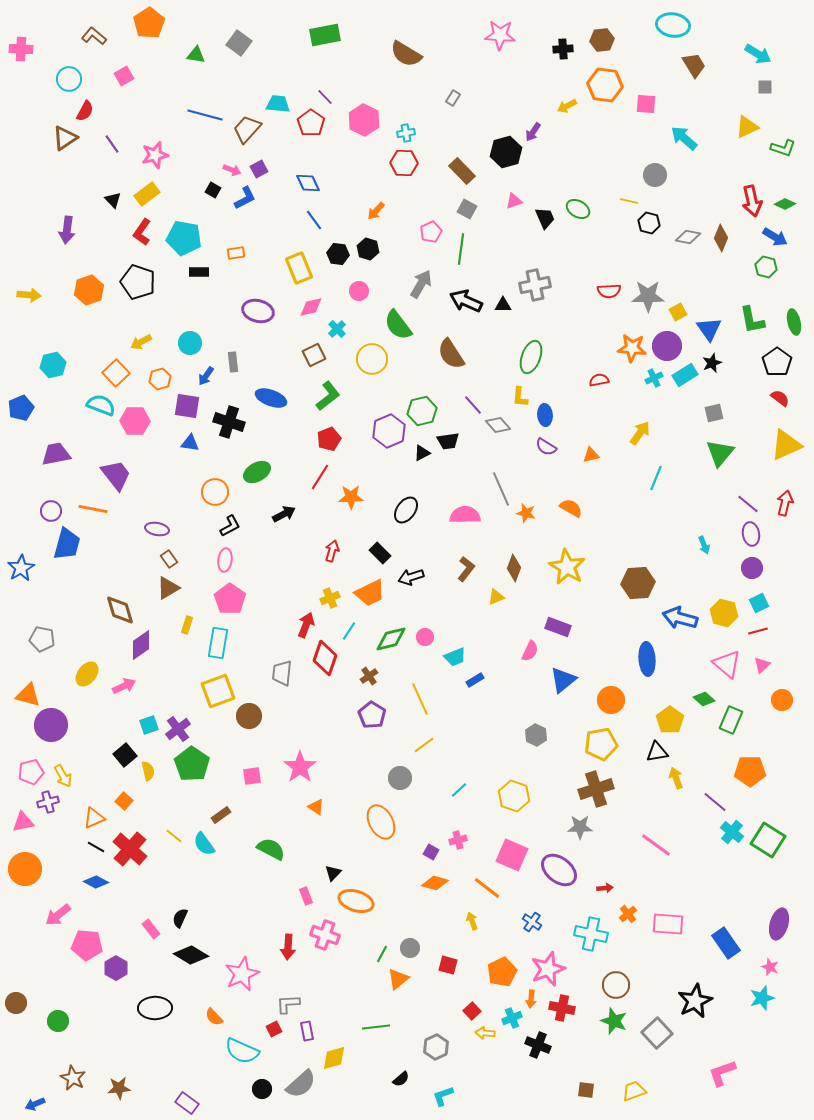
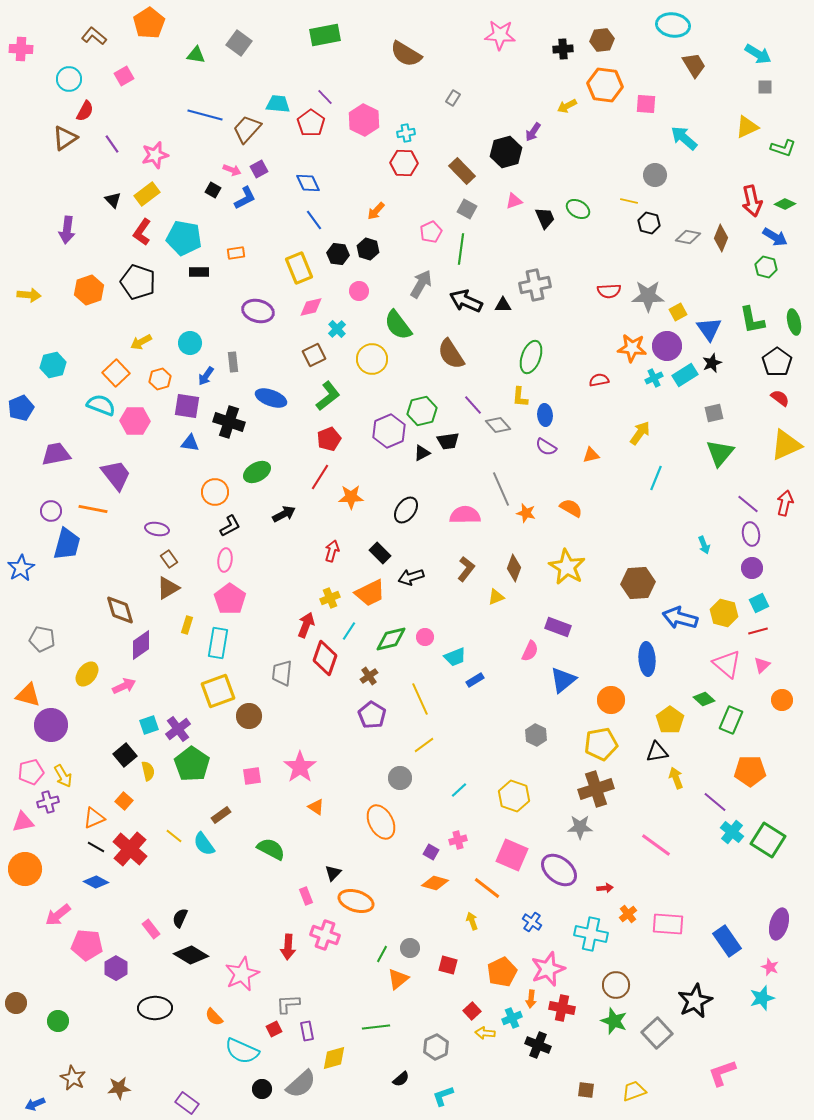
blue rectangle at (726, 943): moved 1 px right, 2 px up
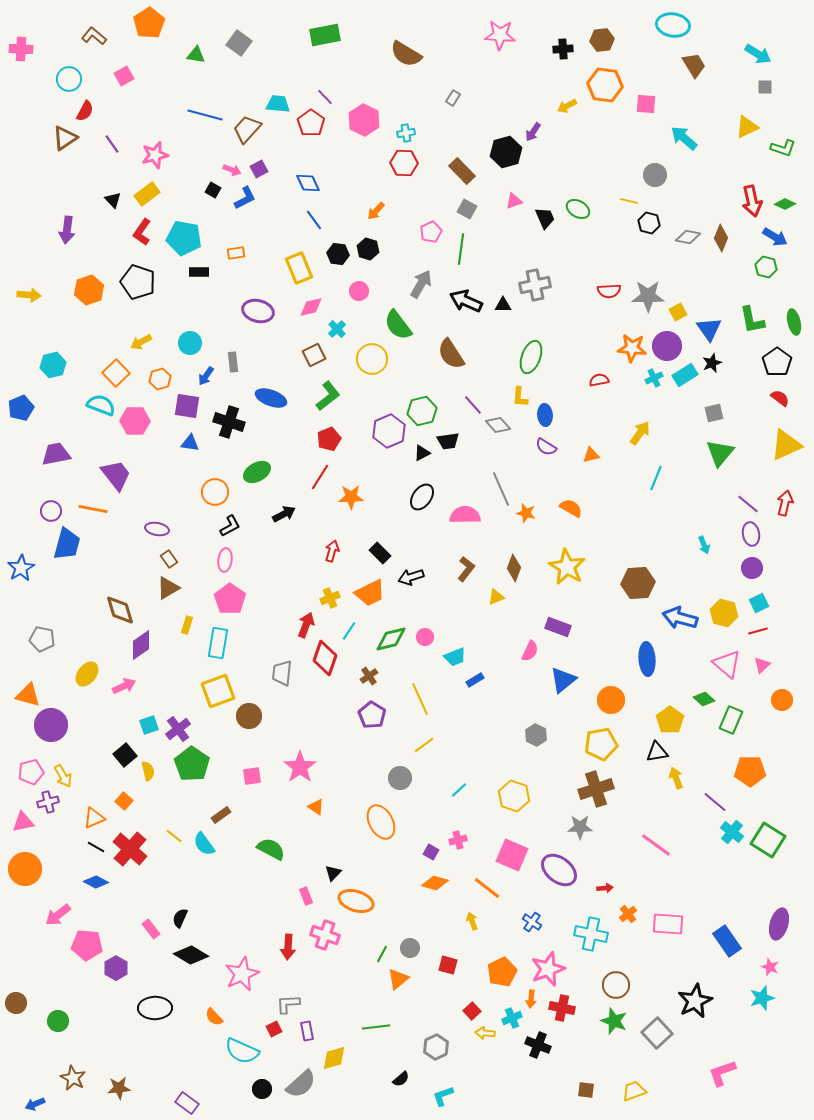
black ellipse at (406, 510): moved 16 px right, 13 px up
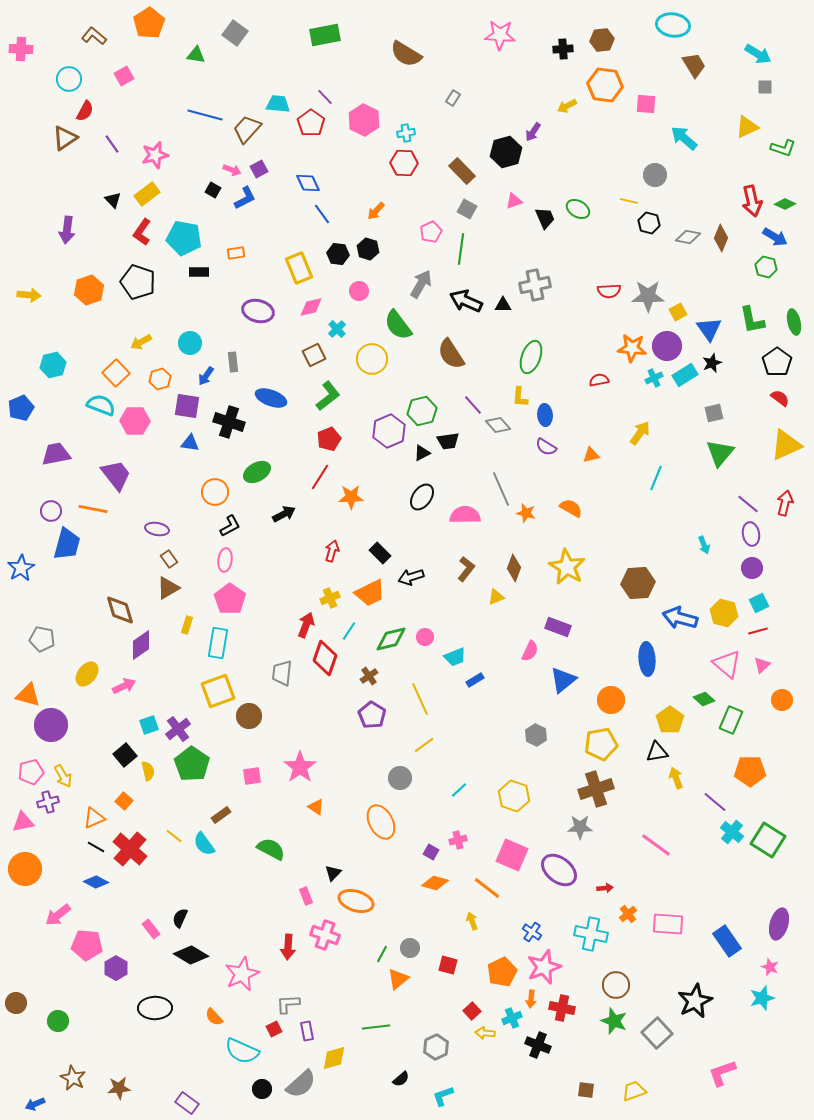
gray square at (239, 43): moved 4 px left, 10 px up
blue line at (314, 220): moved 8 px right, 6 px up
blue cross at (532, 922): moved 10 px down
pink star at (548, 969): moved 4 px left, 2 px up
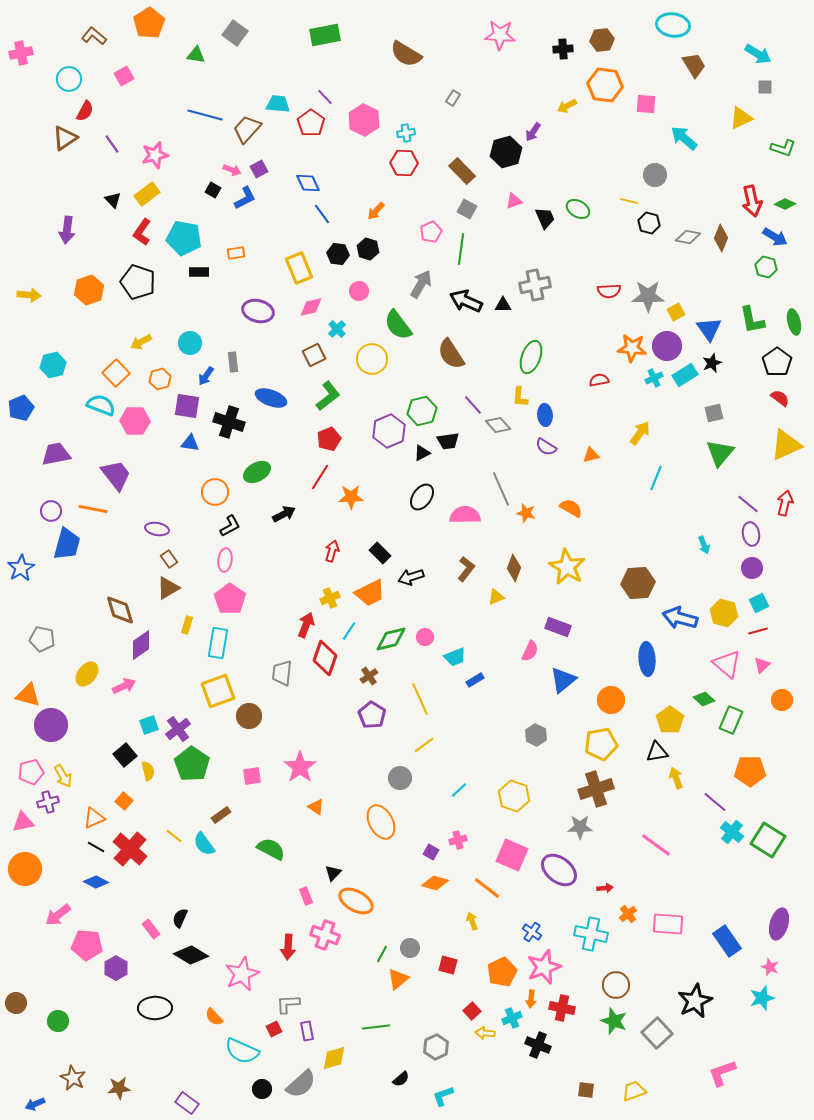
pink cross at (21, 49): moved 4 px down; rotated 15 degrees counterclockwise
yellow triangle at (747, 127): moved 6 px left, 9 px up
yellow square at (678, 312): moved 2 px left
orange ellipse at (356, 901): rotated 12 degrees clockwise
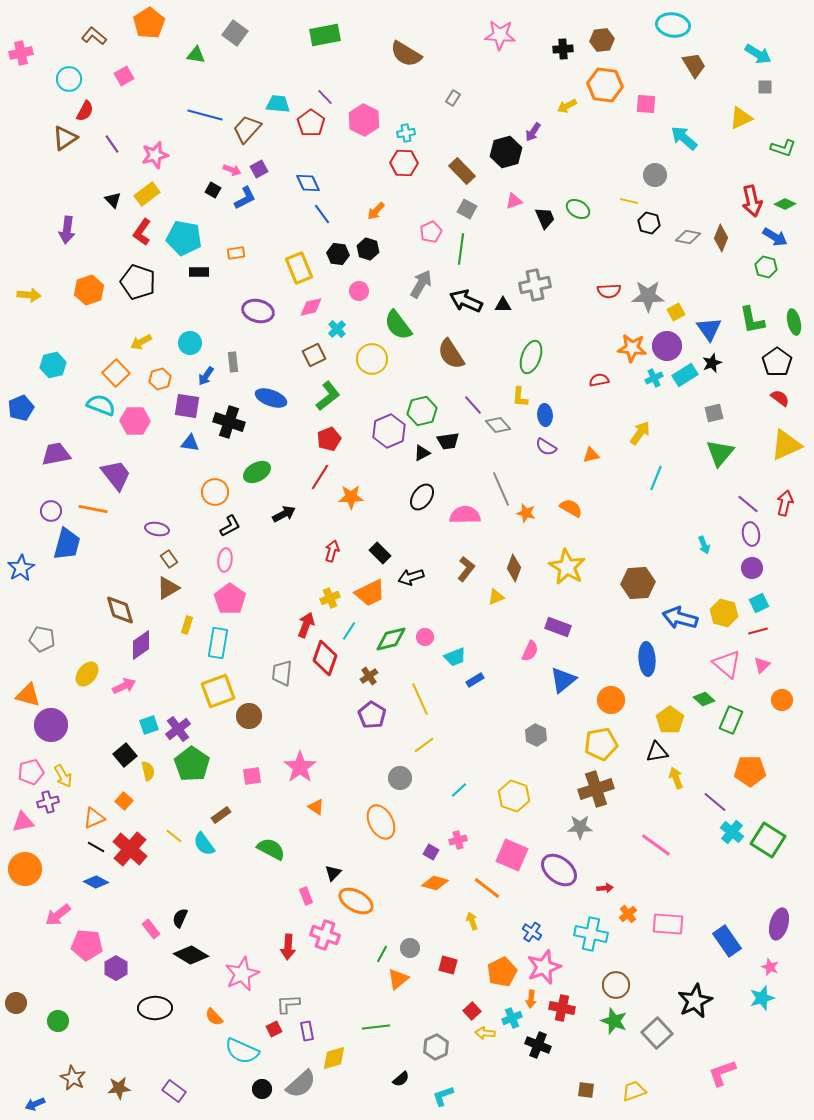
purple rectangle at (187, 1103): moved 13 px left, 12 px up
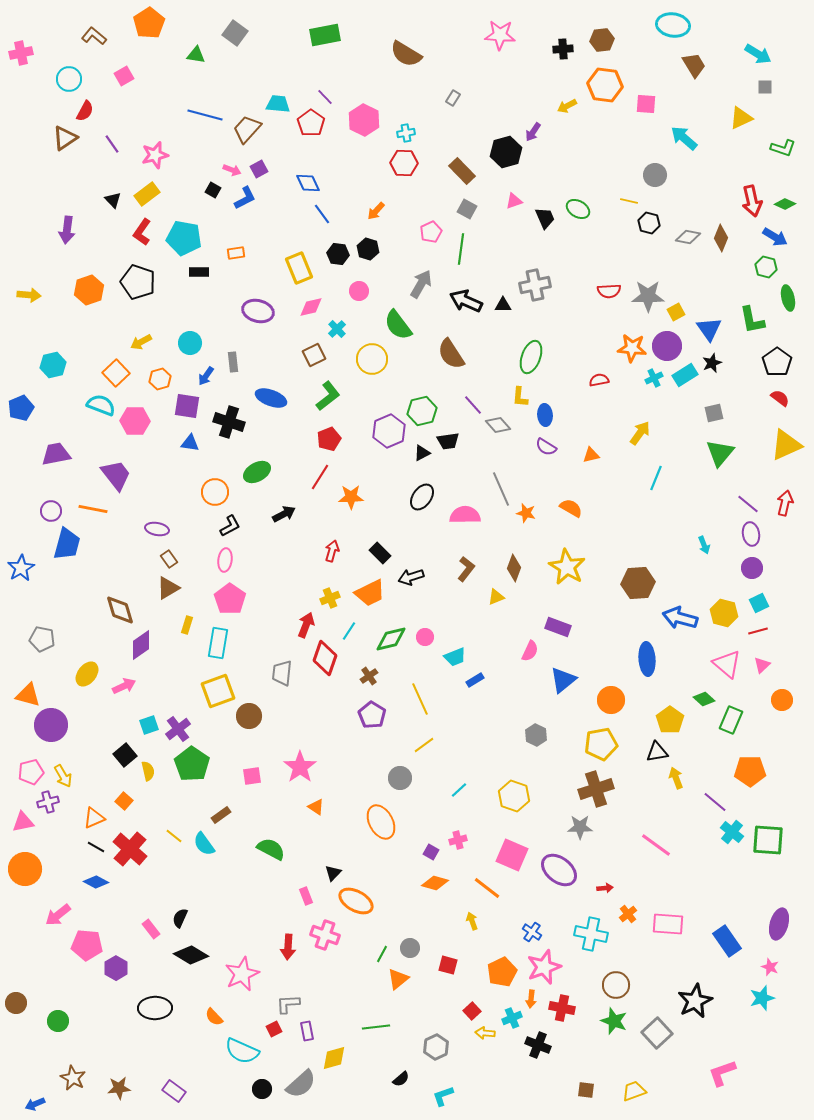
green ellipse at (794, 322): moved 6 px left, 24 px up
green square at (768, 840): rotated 28 degrees counterclockwise
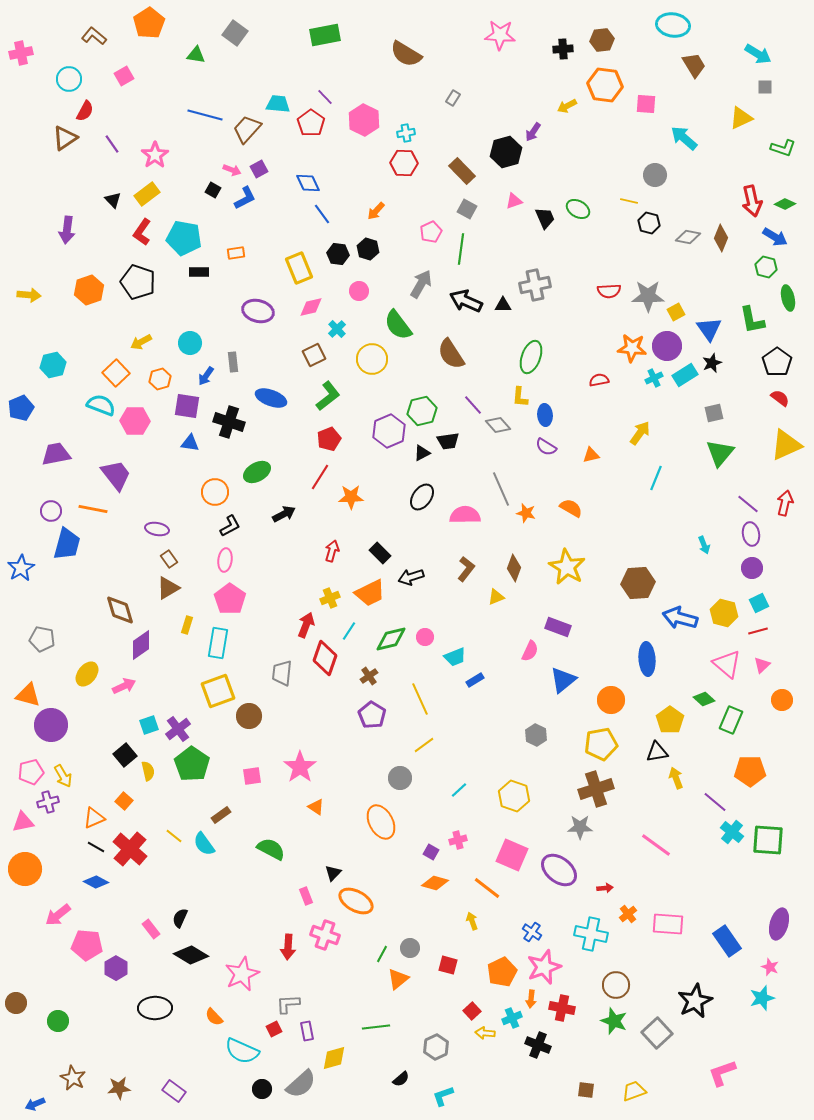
pink star at (155, 155): rotated 20 degrees counterclockwise
